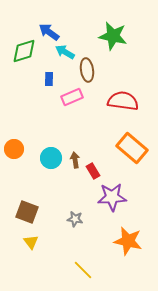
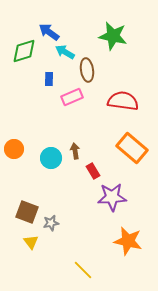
brown arrow: moved 9 px up
gray star: moved 24 px left, 4 px down; rotated 21 degrees counterclockwise
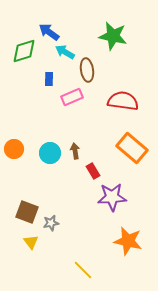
cyan circle: moved 1 px left, 5 px up
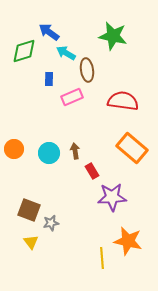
cyan arrow: moved 1 px right, 1 px down
cyan circle: moved 1 px left
red rectangle: moved 1 px left
brown square: moved 2 px right, 2 px up
yellow line: moved 19 px right, 12 px up; rotated 40 degrees clockwise
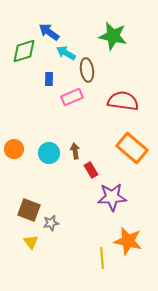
red rectangle: moved 1 px left, 1 px up
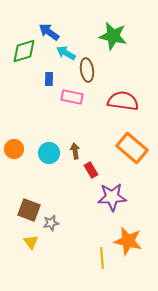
pink rectangle: rotated 35 degrees clockwise
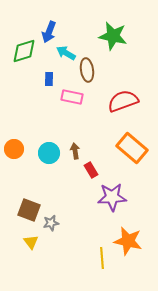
blue arrow: rotated 105 degrees counterclockwise
red semicircle: rotated 28 degrees counterclockwise
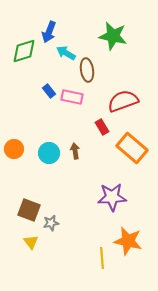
blue rectangle: moved 12 px down; rotated 40 degrees counterclockwise
red rectangle: moved 11 px right, 43 px up
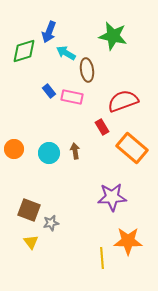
orange star: rotated 12 degrees counterclockwise
